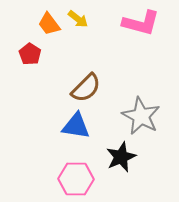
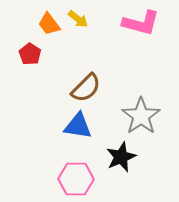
gray star: rotated 9 degrees clockwise
blue triangle: moved 2 px right
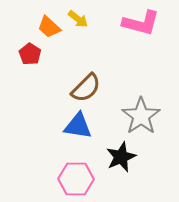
orange trapezoid: moved 3 px down; rotated 10 degrees counterclockwise
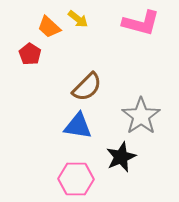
brown semicircle: moved 1 px right, 1 px up
